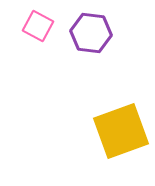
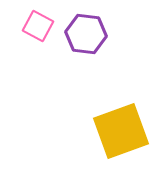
purple hexagon: moved 5 px left, 1 px down
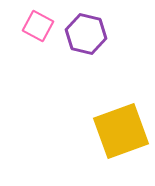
purple hexagon: rotated 6 degrees clockwise
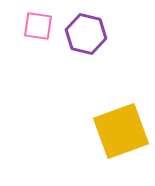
pink square: rotated 20 degrees counterclockwise
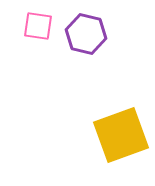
yellow square: moved 4 px down
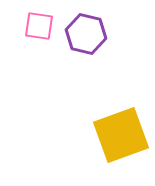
pink square: moved 1 px right
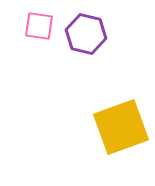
yellow square: moved 8 px up
